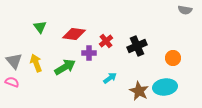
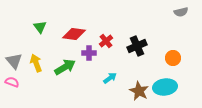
gray semicircle: moved 4 px left, 2 px down; rotated 24 degrees counterclockwise
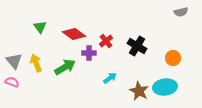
red diamond: rotated 30 degrees clockwise
black cross: rotated 36 degrees counterclockwise
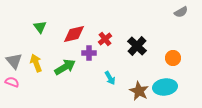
gray semicircle: rotated 16 degrees counterclockwise
red diamond: rotated 50 degrees counterclockwise
red cross: moved 1 px left, 2 px up
black cross: rotated 12 degrees clockwise
cyan arrow: rotated 96 degrees clockwise
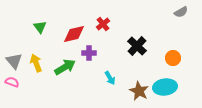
red cross: moved 2 px left, 15 px up
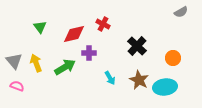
red cross: rotated 24 degrees counterclockwise
pink semicircle: moved 5 px right, 4 px down
brown star: moved 11 px up
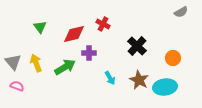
gray triangle: moved 1 px left, 1 px down
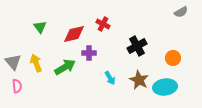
black cross: rotated 18 degrees clockwise
pink semicircle: rotated 64 degrees clockwise
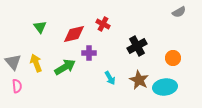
gray semicircle: moved 2 px left
